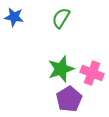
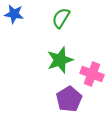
blue star: moved 3 px up
green star: moved 1 px left, 9 px up
pink cross: moved 1 px down
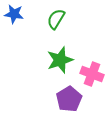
green semicircle: moved 5 px left, 1 px down
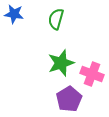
green semicircle: rotated 15 degrees counterclockwise
green star: moved 1 px right, 3 px down
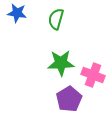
blue star: moved 3 px right, 1 px up
green star: rotated 16 degrees clockwise
pink cross: moved 1 px right, 1 px down
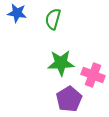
green semicircle: moved 3 px left
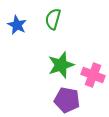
blue star: moved 12 px down; rotated 18 degrees clockwise
green star: moved 2 px down; rotated 16 degrees counterclockwise
purple pentagon: moved 2 px left, 1 px down; rotated 30 degrees counterclockwise
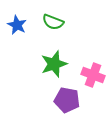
green semicircle: moved 3 px down; rotated 85 degrees counterclockwise
green star: moved 7 px left, 1 px up
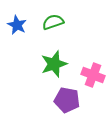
green semicircle: rotated 140 degrees clockwise
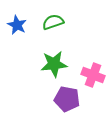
green star: rotated 12 degrees clockwise
purple pentagon: moved 1 px up
